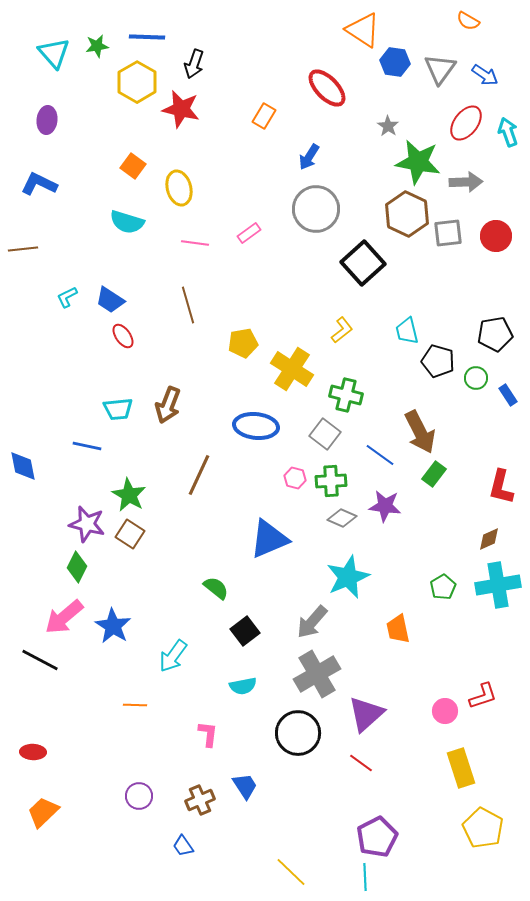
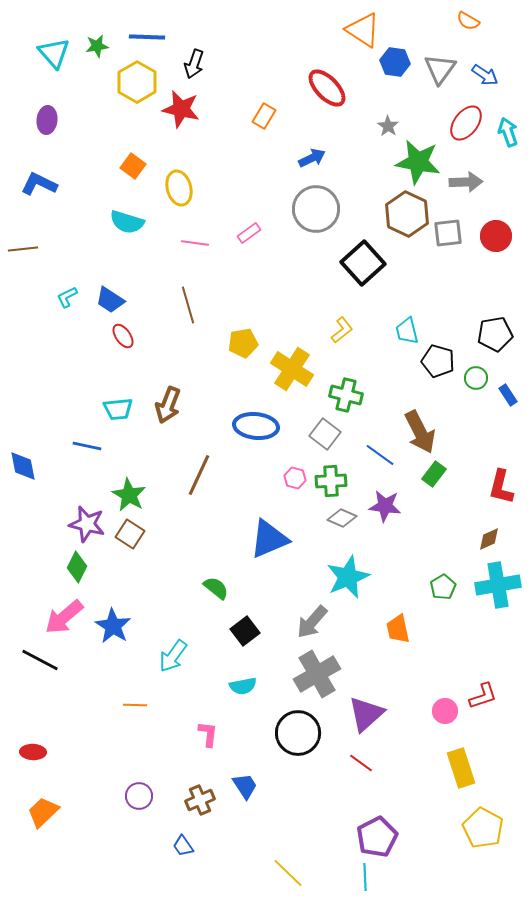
blue arrow at (309, 157): moved 3 px right, 1 px down; rotated 148 degrees counterclockwise
yellow line at (291, 872): moved 3 px left, 1 px down
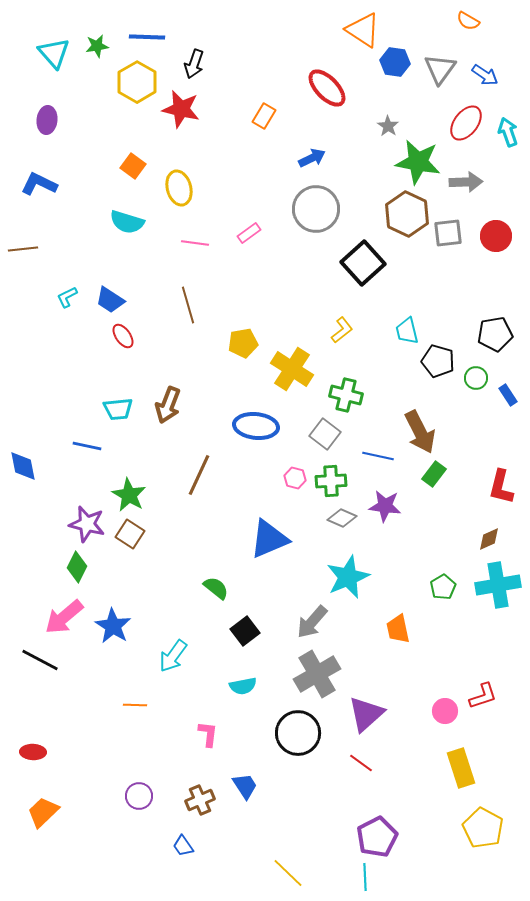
blue line at (380, 455): moved 2 px left, 1 px down; rotated 24 degrees counterclockwise
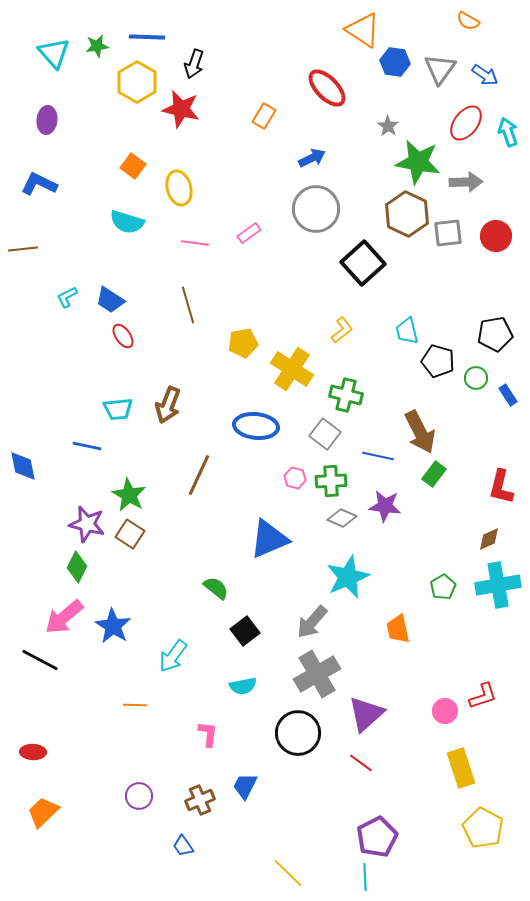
blue trapezoid at (245, 786): rotated 120 degrees counterclockwise
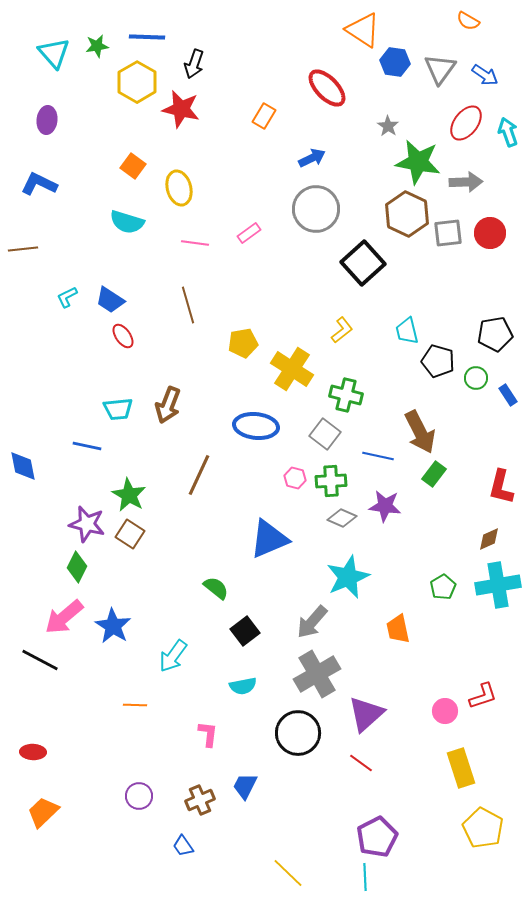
red circle at (496, 236): moved 6 px left, 3 px up
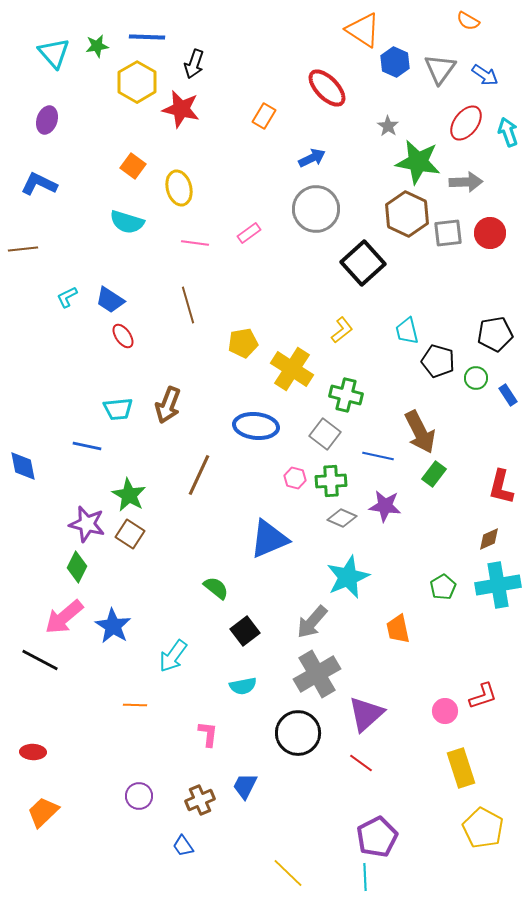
blue hexagon at (395, 62): rotated 16 degrees clockwise
purple ellipse at (47, 120): rotated 12 degrees clockwise
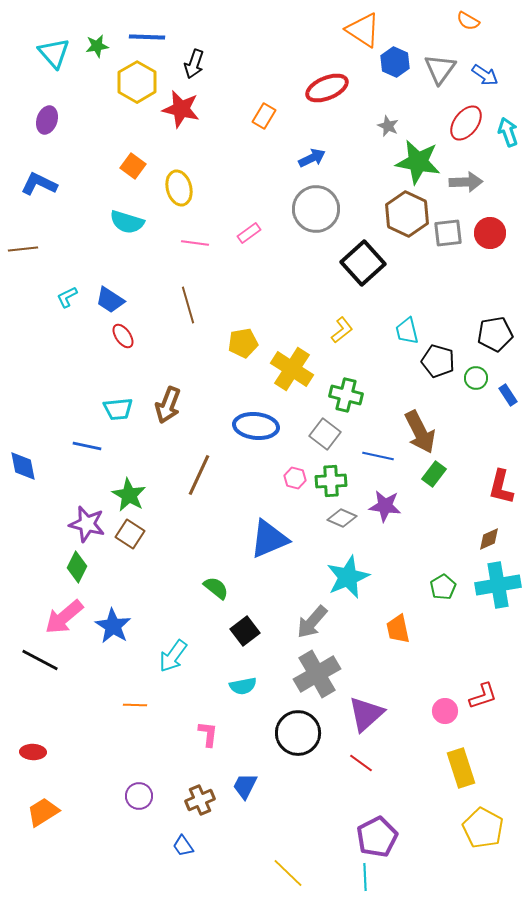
red ellipse at (327, 88): rotated 69 degrees counterclockwise
gray star at (388, 126): rotated 10 degrees counterclockwise
orange trapezoid at (43, 812): rotated 12 degrees clockwise
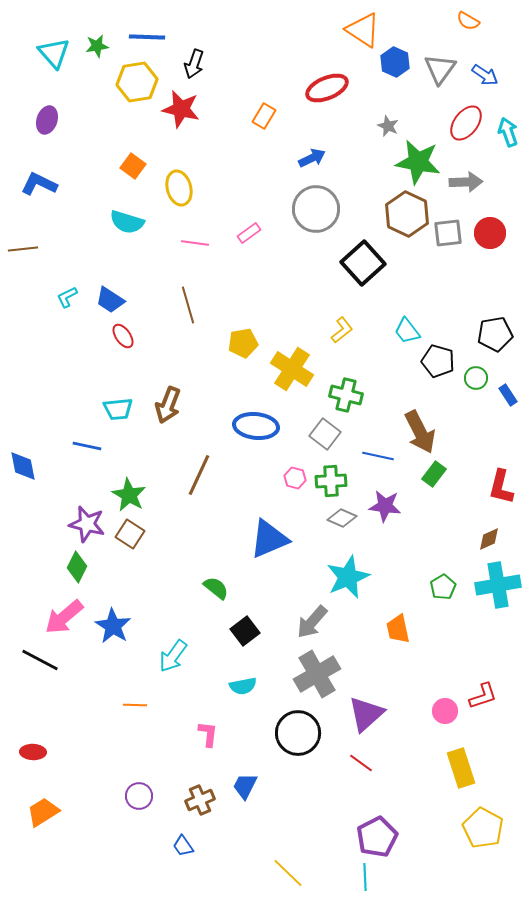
yellow hexagon at (137, 82): rotated 21 degrees clockwise
cyan trapezoid at (407, 331): rotated 24 degrees counterclockwise
